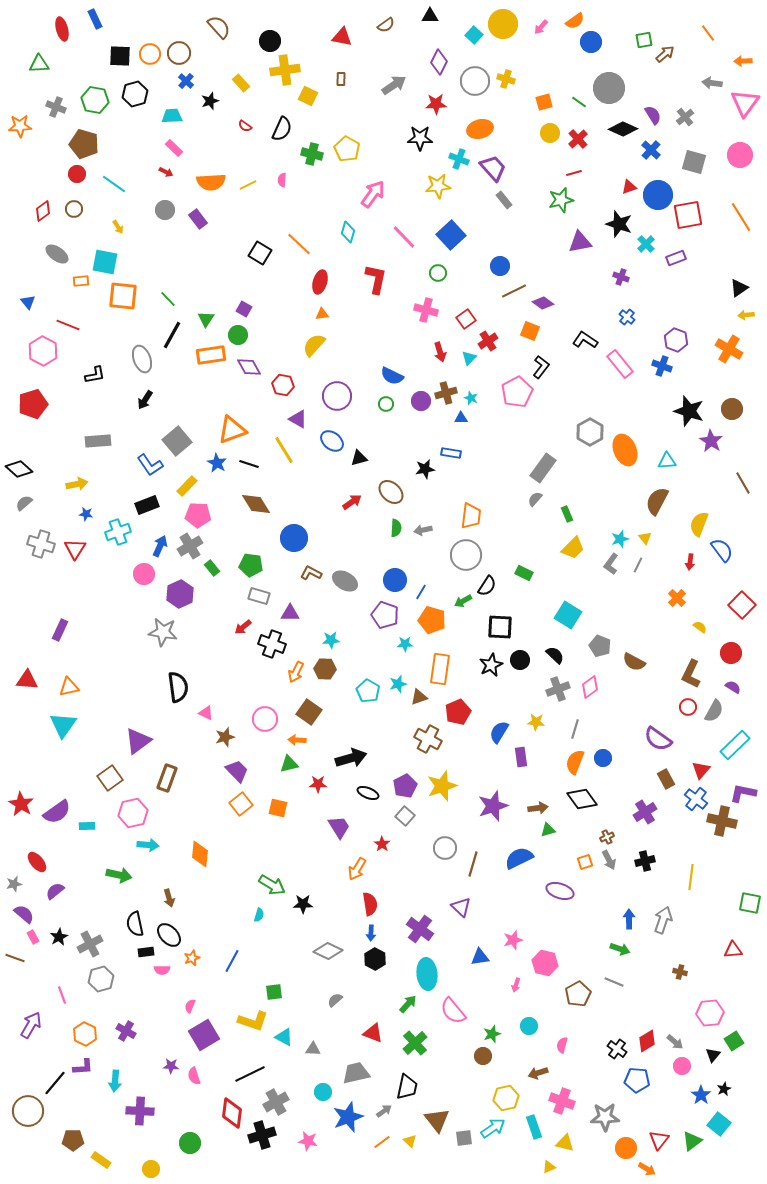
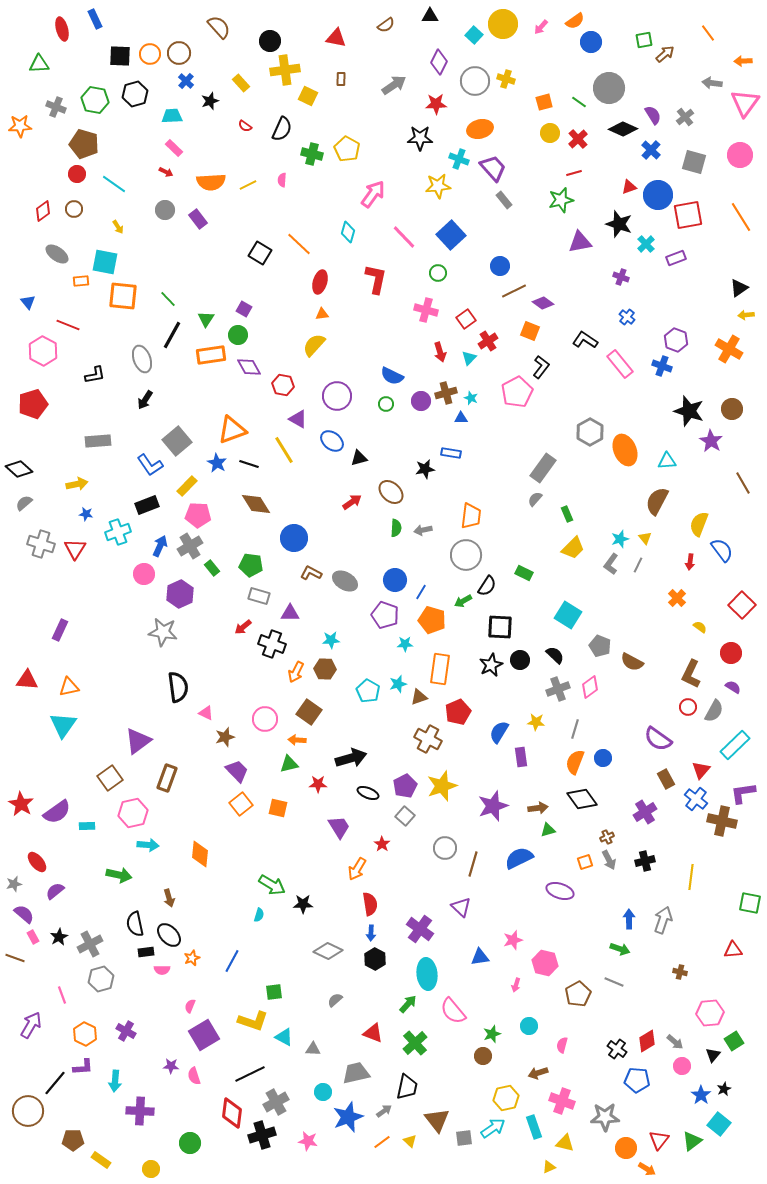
red triangle at (342, 37): moved 6 px left, 1 px down
brown semicircle at (634, 662): moved 2 px left
purple L-shape at (743, 793): rotated 20 degrees counterclockwise
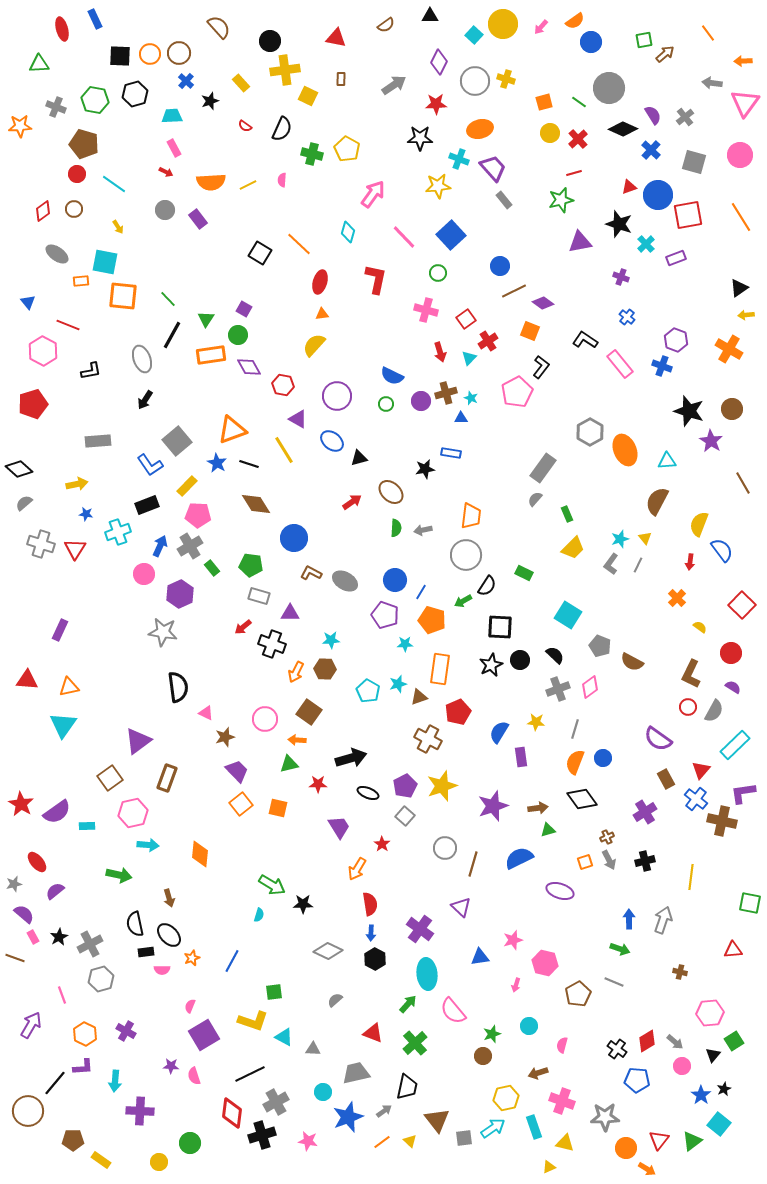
pink rectangle at (174, 148): rotated 18 degrees clockwise
black L-shape at (95, 375): moved 4 px left, 4 px up
yellow circle at (151, 1169): moved 8 px right, 7 px up
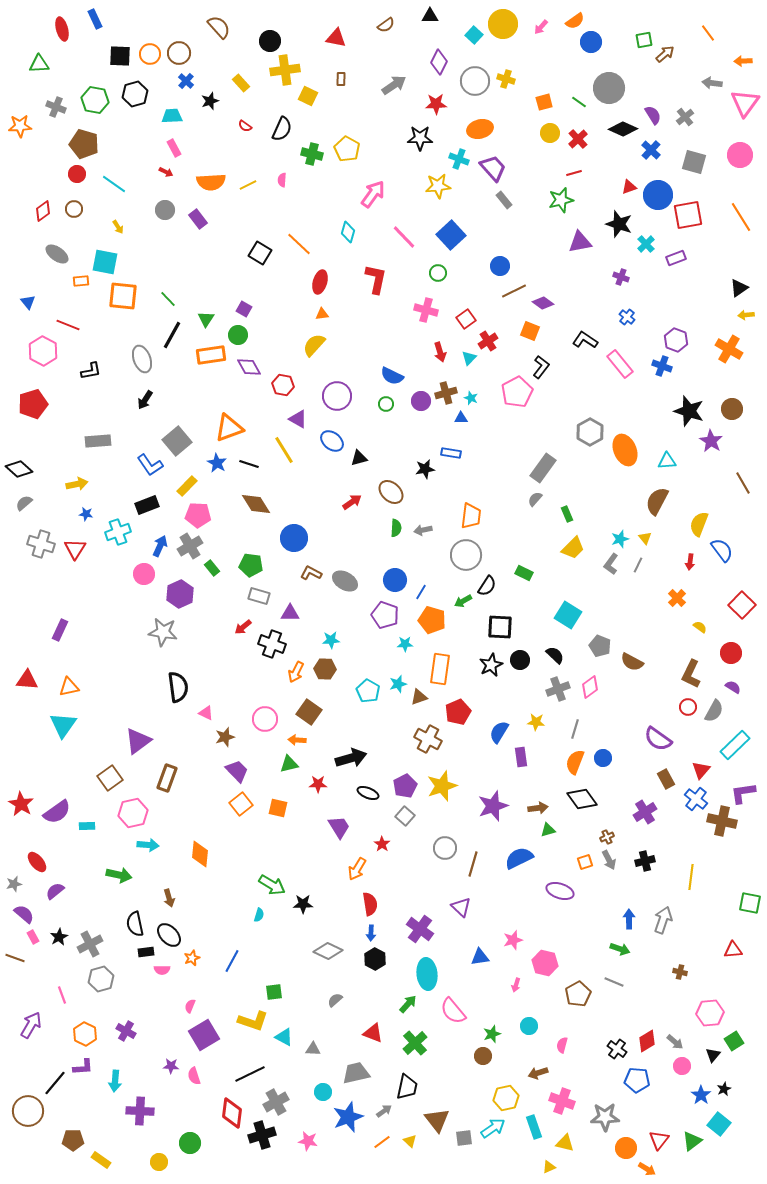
orange triangle at (232, 430): moved 3 px left, 2 px up
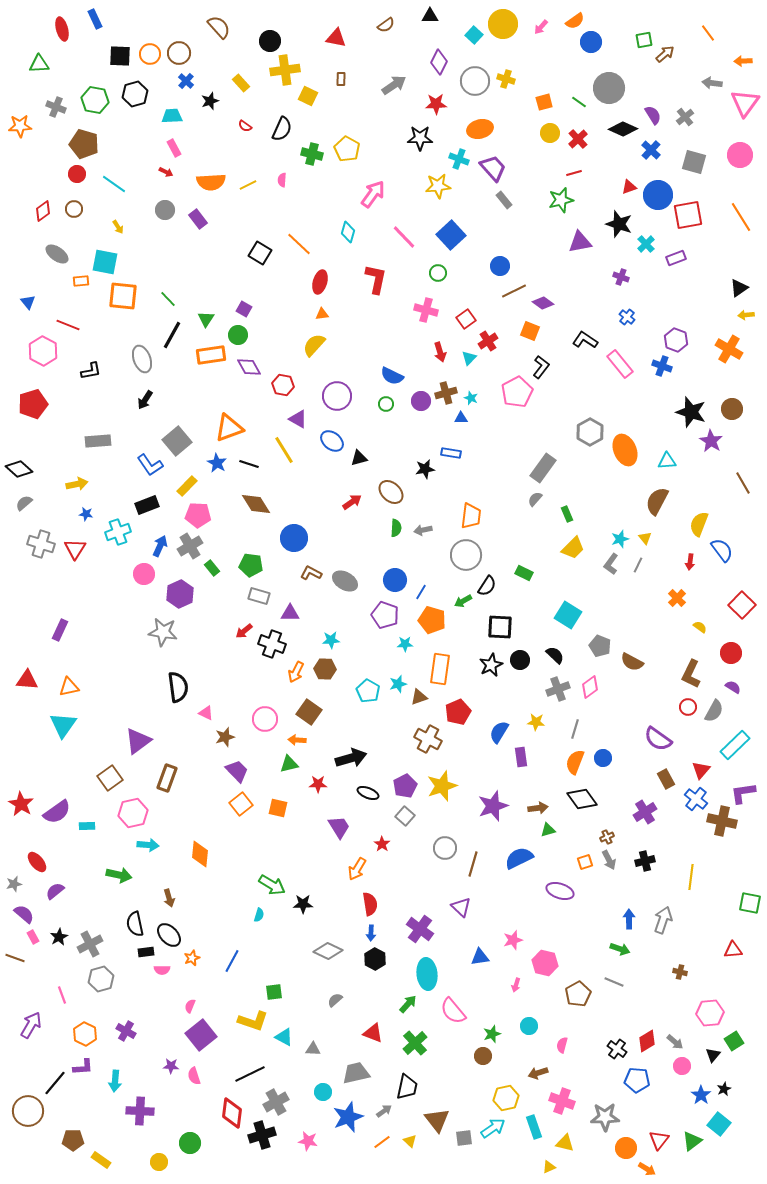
black star at (689, 411): moved 2 px right, 1 px down
red arrow at (243, 627): moved 1 px right, 4 px down
purple square at (204, 1035): moved 3 px left; rotated 8 degrees counterclockwise
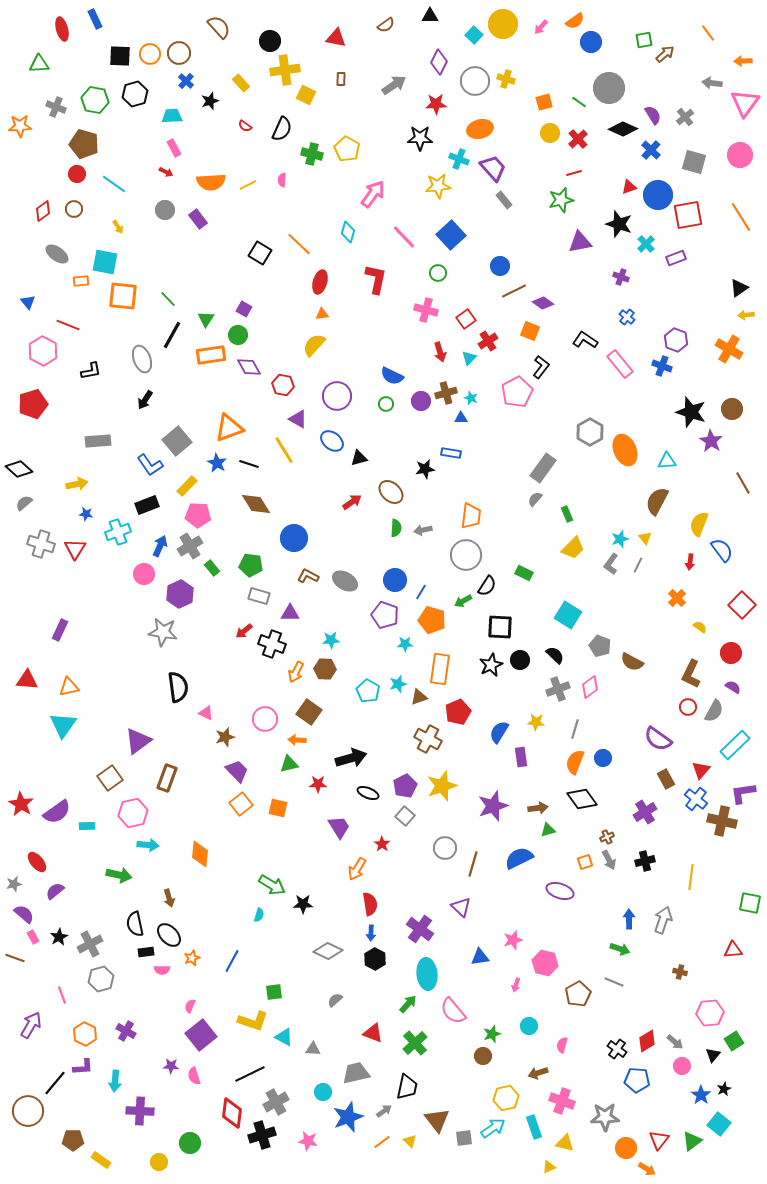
yellow square at (308, 96): moved 2 px left, 1 px up
brown L-shape at (311, 573): moved 3 px left, 3 px down
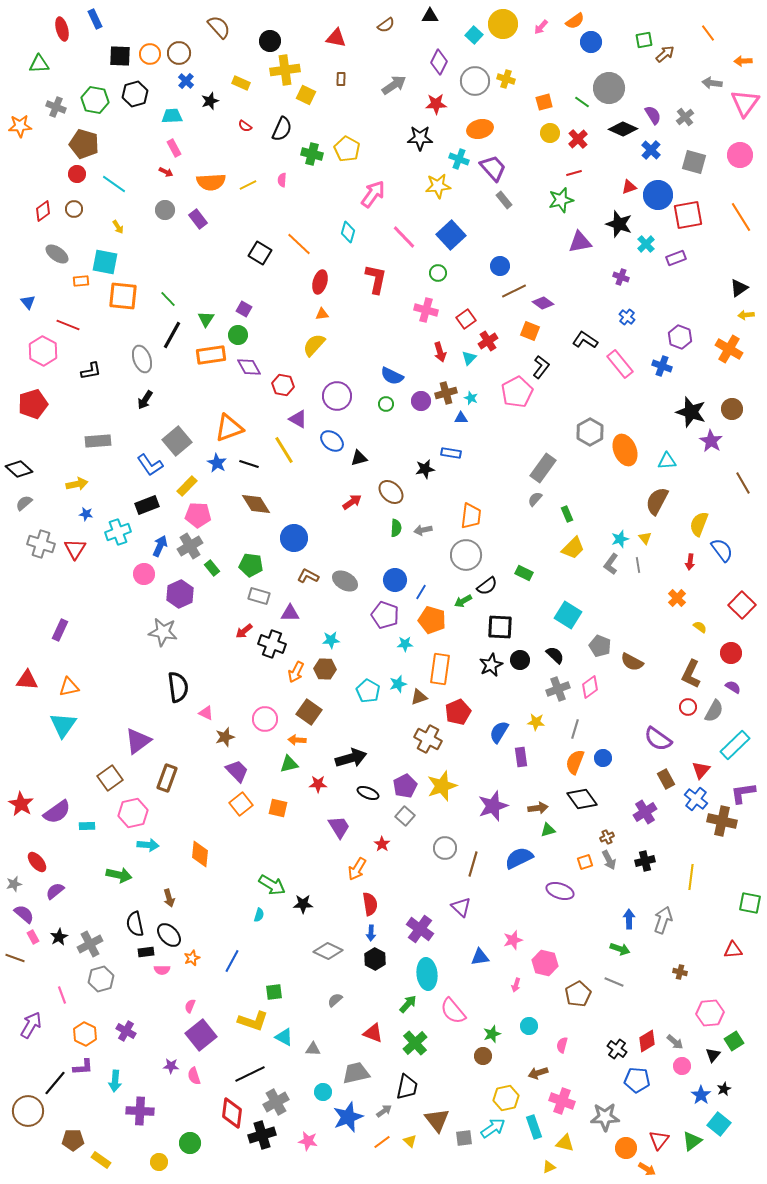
yellow rectangle at (241, 83): rotated 24 degrees counterclockwise
green line at (579, 102): moved 3 px right
purple hexagon at (676, 340): moved 4 px right, 3 px up
gray line at (638, 565): rotated 35 degrees counterclockwise
black semicircle at (487, 586): rotated 20 degrees clockwise
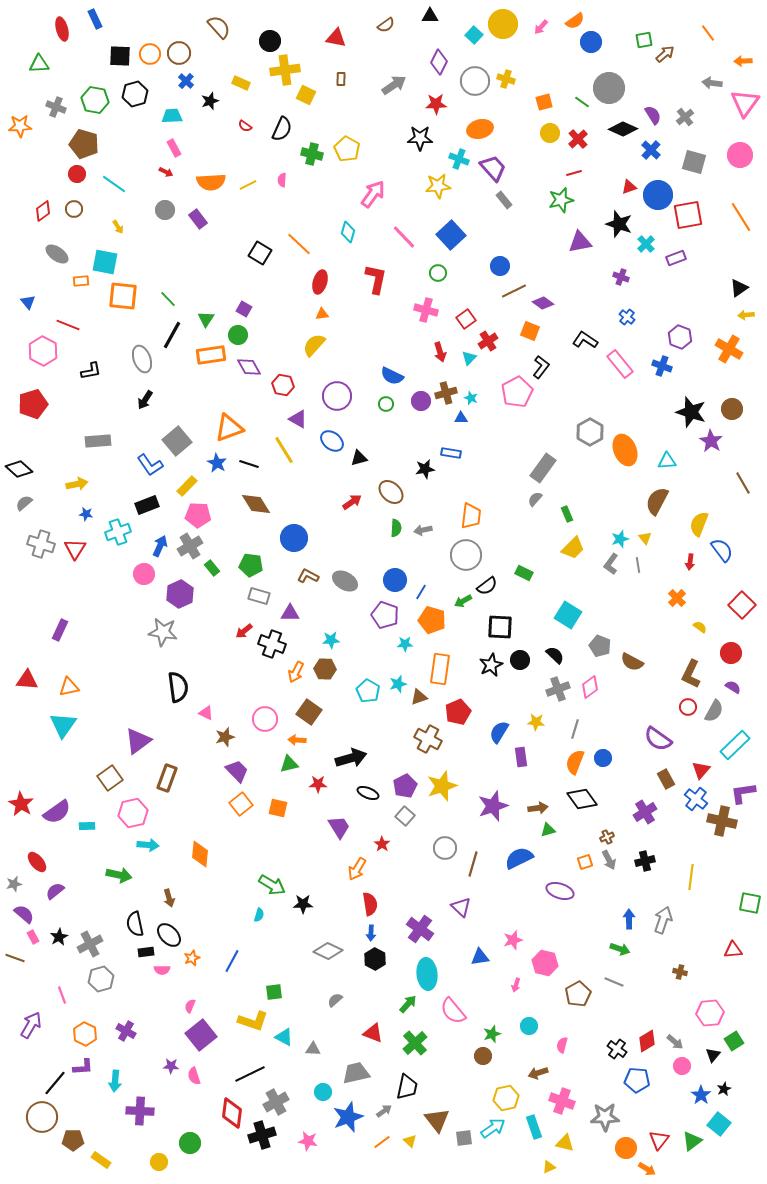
brown circle at (28, 1111): moved 14 px right, 6 px down
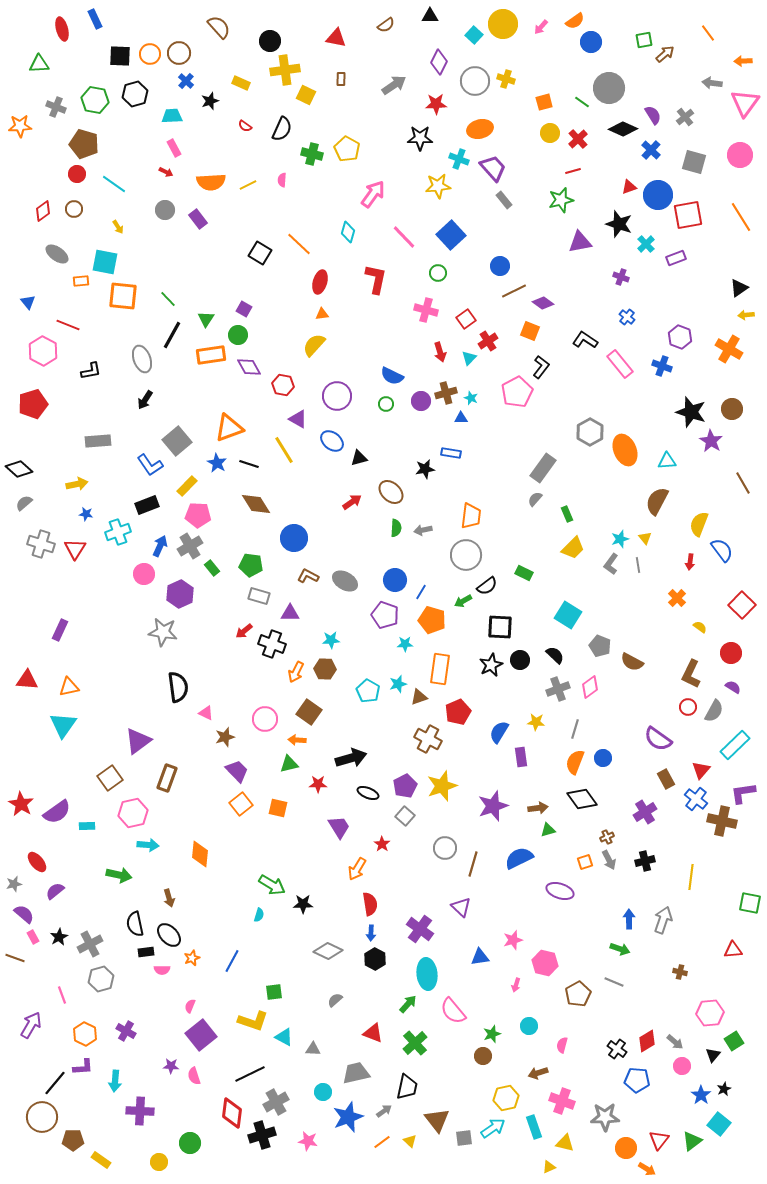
red line at (574, 173): moved 1 px left, 2 px up
